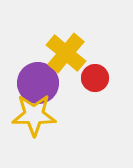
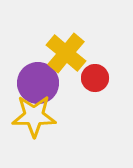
yellow star: moved 1 px down
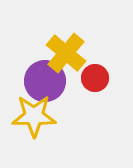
purple circle: moved 7 px right, 2 px up
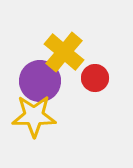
yellow cross: moved 2 px left, 1 px up
purple circle: moved 5 px left
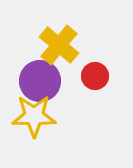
yellow cross: moved 5 px left, 7 px up
red circle: moved 2 px up
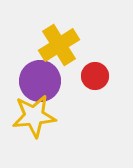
yellow cross: rotated 18 degrees clockwise
yellow star: rotated 6 degrees counterclockwise
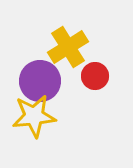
yellow cross: moved 9 px right, 2 px down
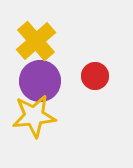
yellow cross: moved 32 px left, 6 px up; rotated 9 degrees counterclockwise
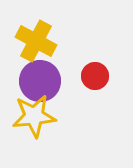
yellow cross: rotated 21 degrees counterclockwise
